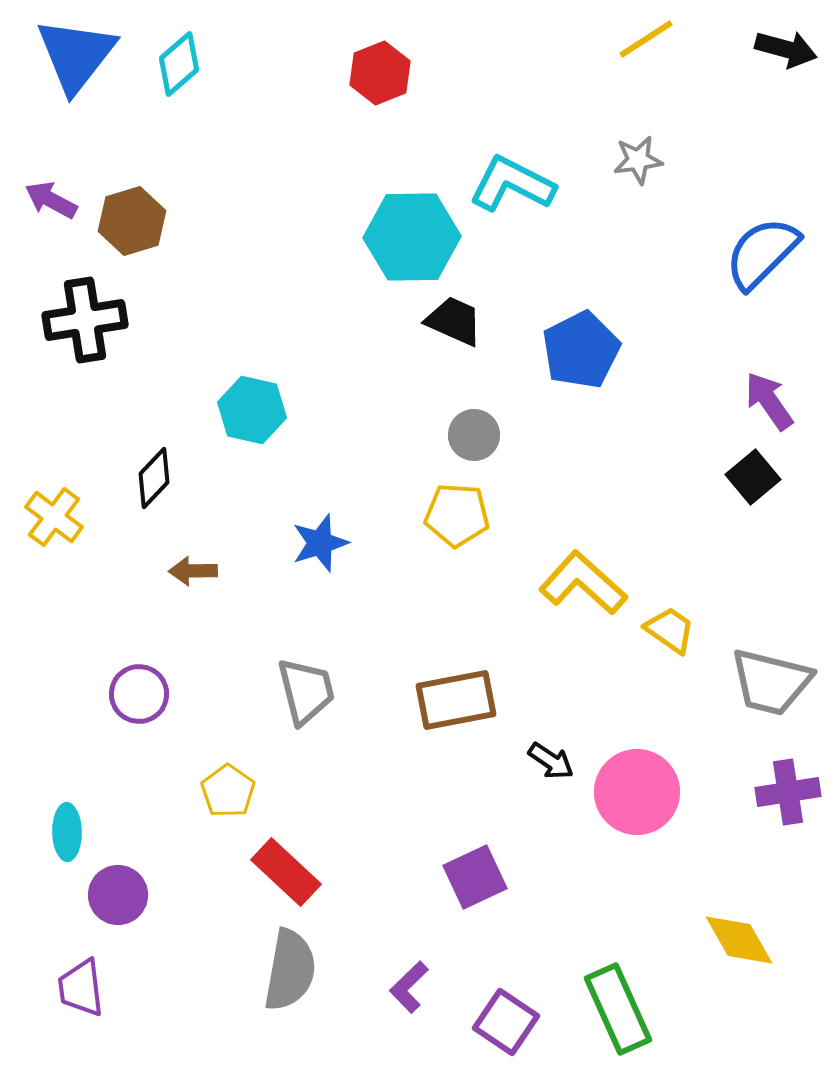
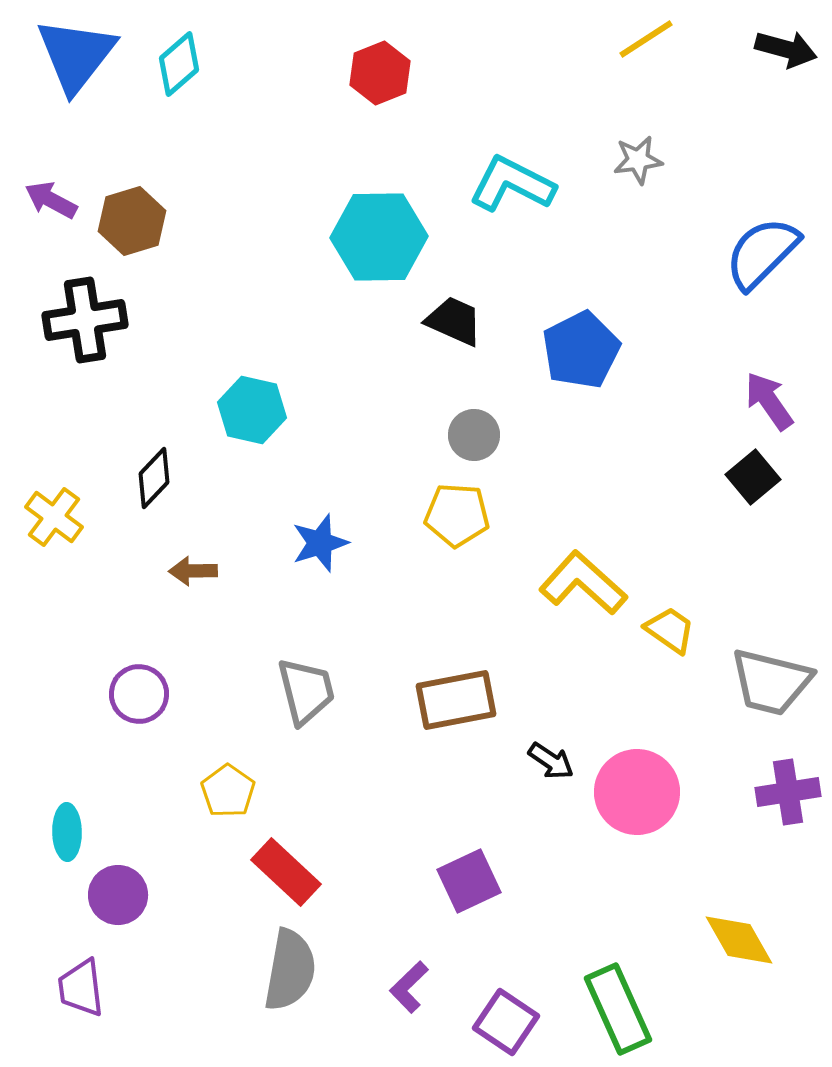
cyan hexagon at (412, 237): moved 33 px left
purple square at (475, 877): moved 6 px left, 4 px down
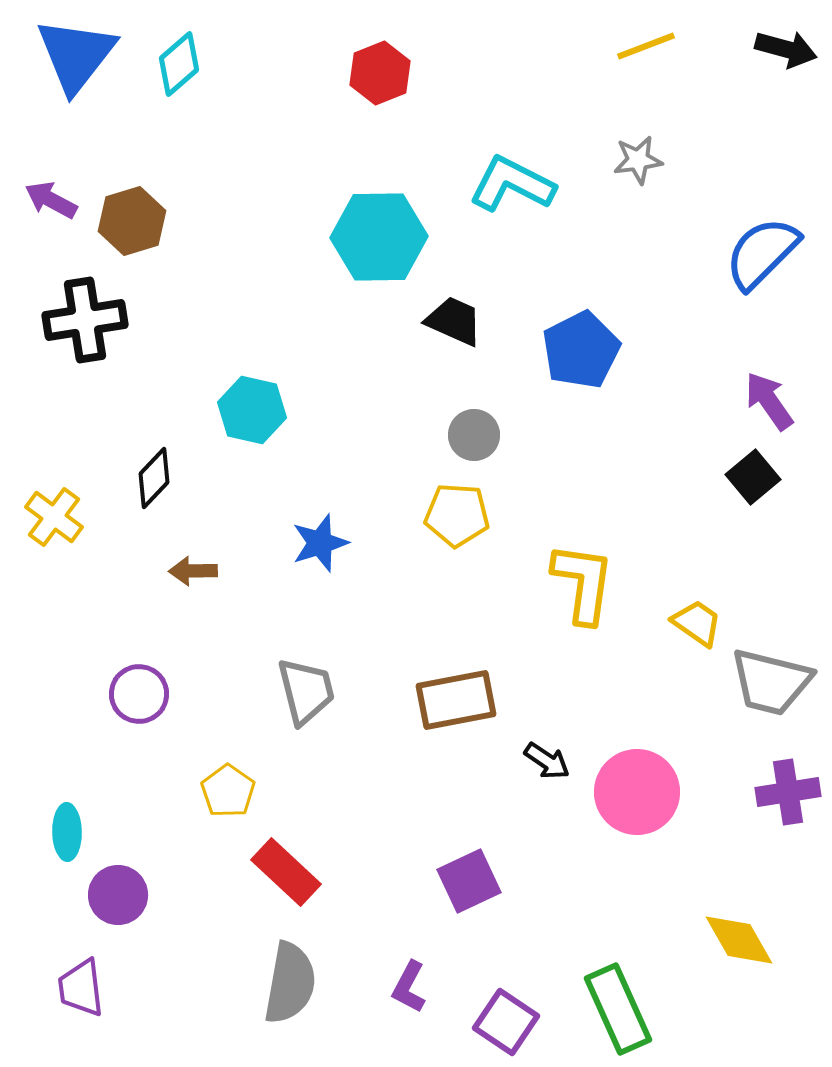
yellow line at (646, 39): moved 7 px down; rotated 12 degrees clockwise
yellow L-shape at (583, 583): rotated 56 degrees clockwise
yellow trapezoid at (670, 630): moved 27 px right, 7 px up
black arrow at (551, 761): moved 4 px left
gray semicircle at (290, 970): moved 13 px down
purple L-shape at (409, 987): rotated 18 degrees counterclockwise
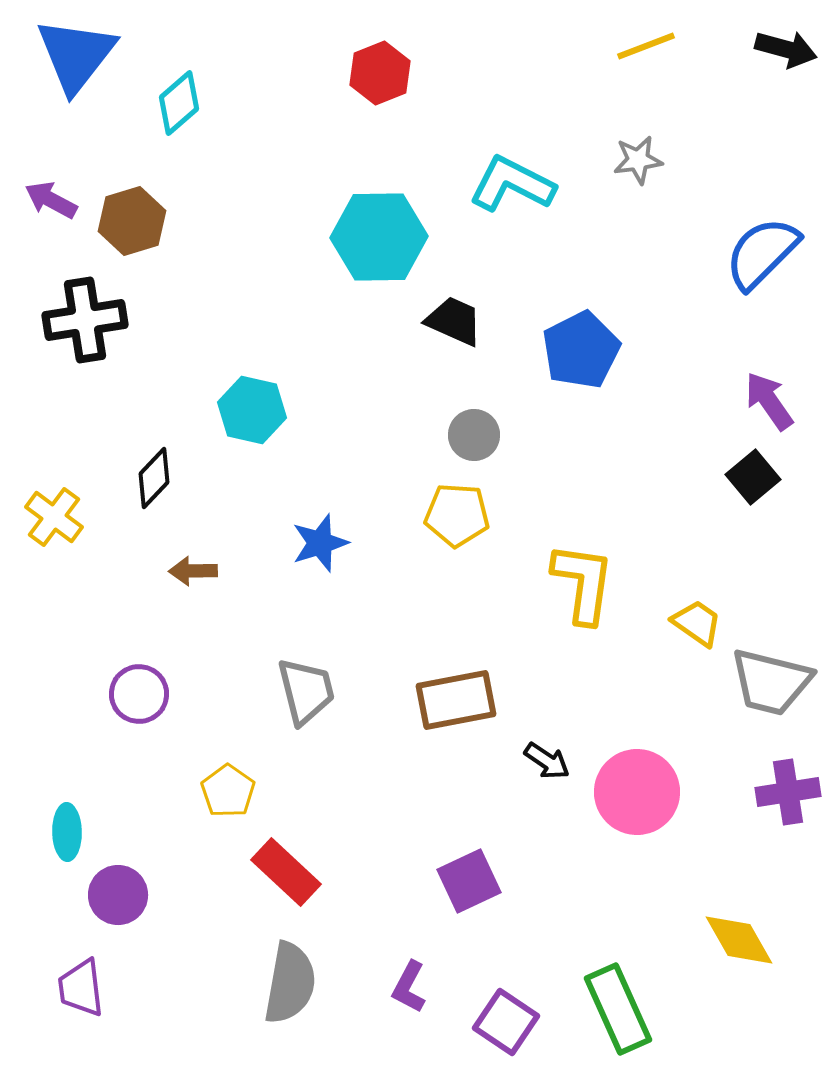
cyan diamond at (179, 64): moved 39 px down
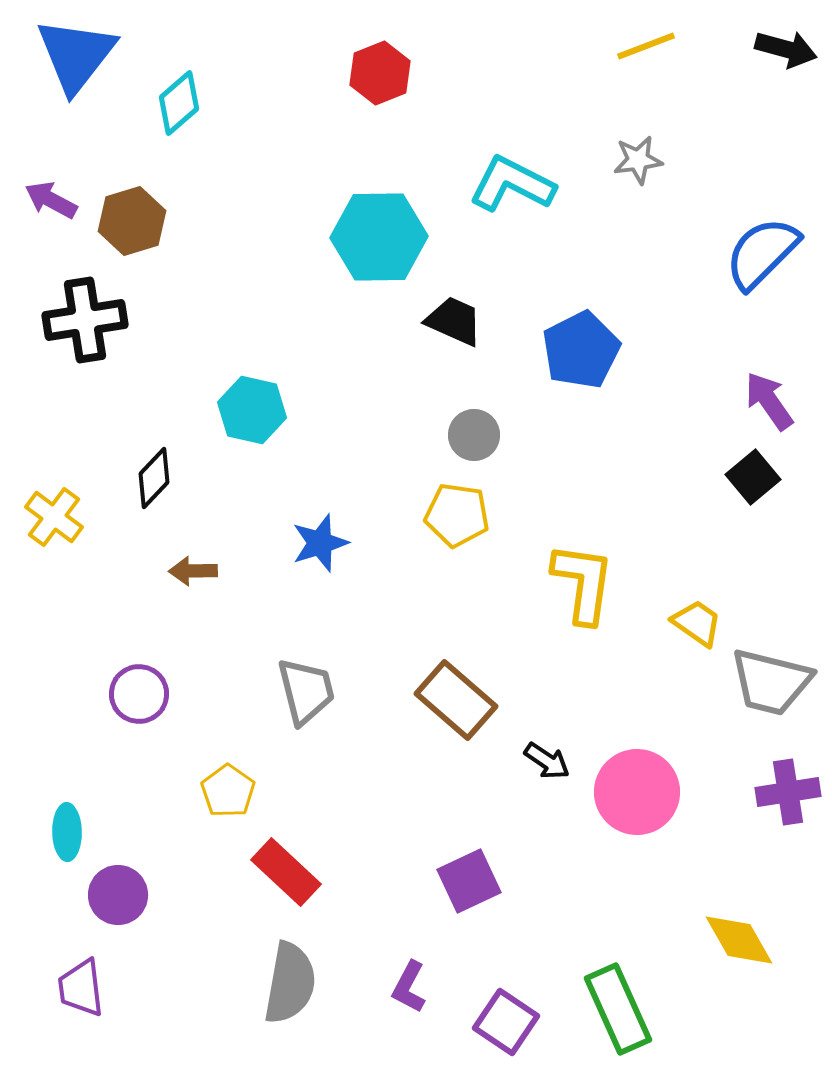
yellow pentagon at (457, 515): rotated 4 degrees clockwise
brown rectangle at (456, 700): rotated 52 degrees clockwise
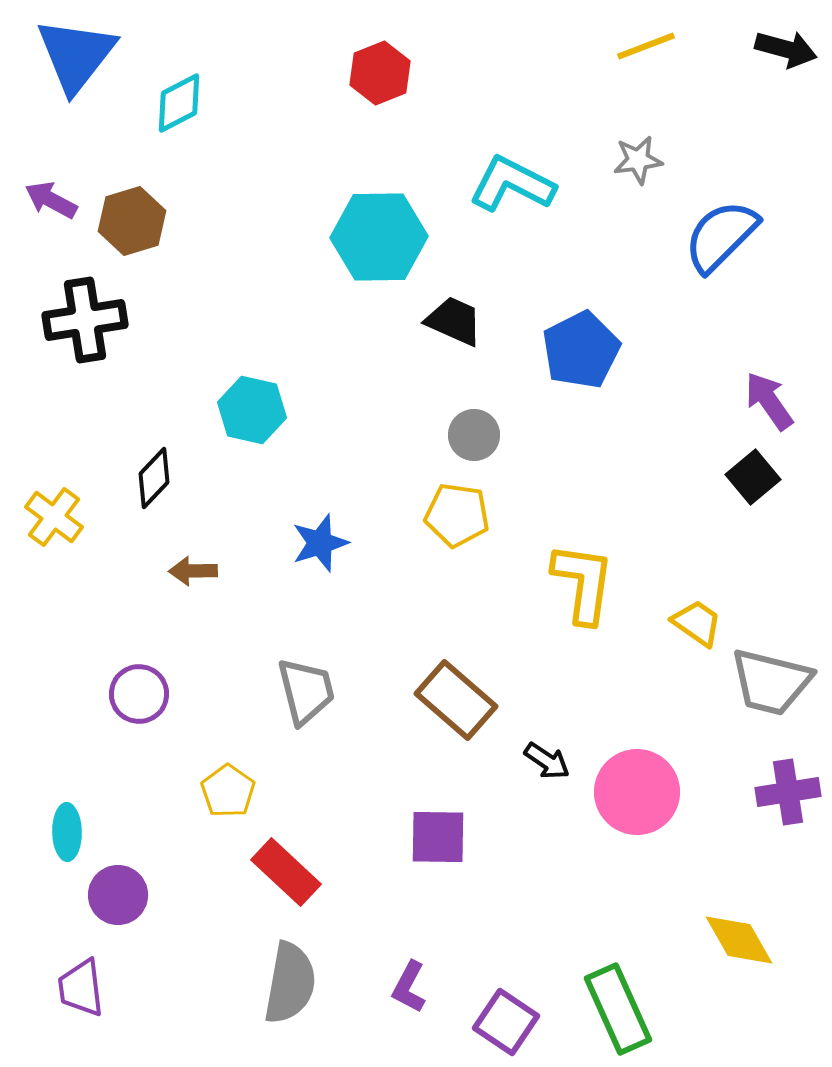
cyan diamond at (179, 103): rotated 14 degrees clockwise
blue semicircle at (762, 253): moved 41 px left, 17 px up
purple square at (469, 881): moved 31 px left, 44 px up; rotated 26 degrees clockwise
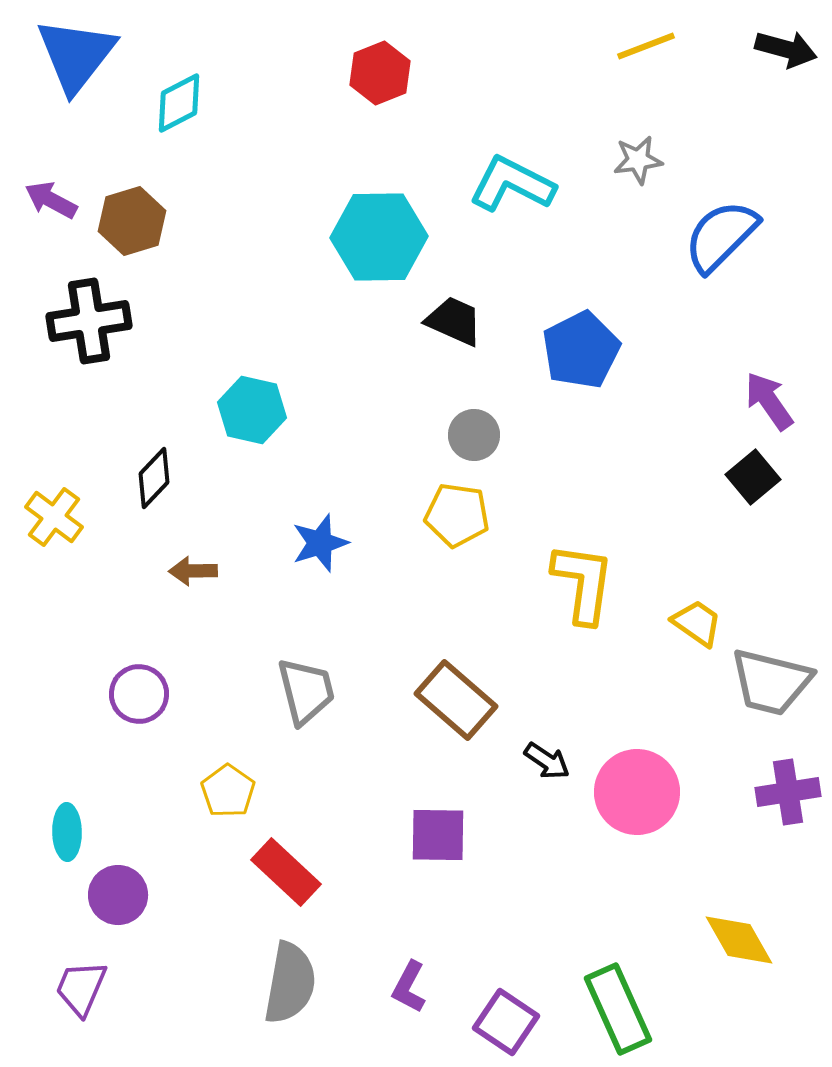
black cross at (85, 320): moved 4 px right, 1 px down
purple square at (438, 837): moved 2 px up
purple trapezoid at (81, 988): rotated 30 degrees clockwise
